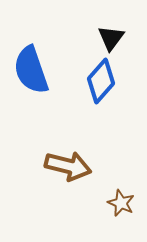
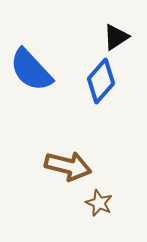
black triangle: moved 5 px right, 1 px up; rotated 20 degrees clockwise
blue semicircle: rotated 24 degrees counterclockwise
brown star: moved 22 px left
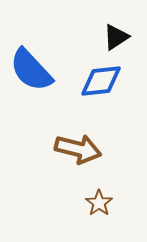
blue diamond: rotated 42 degrees clockwise
brown arrow: moved 10 px right, 17 px up
brown star: rotated 12 degrees clockwise
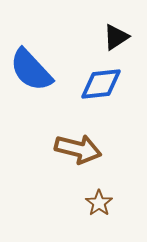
blue diamond: moved 3 px down
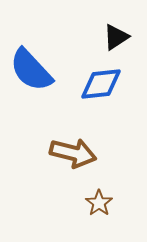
brown arrow: moved 5 px left, 4 px down
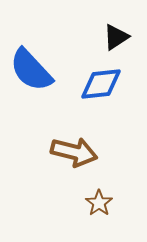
brown arrow: moved 1 px right, 1 px up
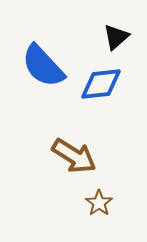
black triangle: rotated 8 degrees counterclockwise
blue semicircle: moved 12 px right, 4 px up
brown arrow: moved 4 px down; rotated 18 degrees clockwise
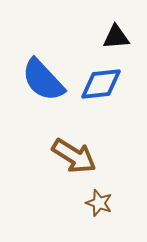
black triangle: rotated 36 degrees clockwise
blue semicircle: moved 14 px down
brown star: rotated 16 degrees counterclockwise
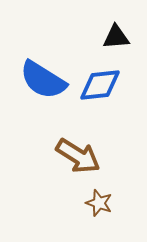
blue semicircle: rotated 15 degrees counterclockwise
blue diamond: moved 1 px left, 1 px down
brown arrow: moved 4 px right
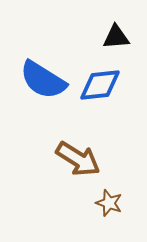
brown arrow: moved 3 px down
brown star: moved 10 px right
